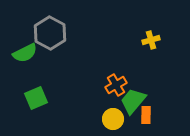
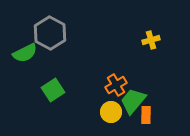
green square: moved 17 px right, 8 px up; rotated 10 degrees counterclockwise
yellow circle: moved 2 px left, 7 px up
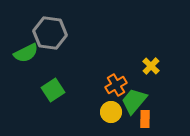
gray hexagon: rotated 20 degrees counterclockwise
yellow cross: moved 26 px down; rotated 30 degrees counterclockwise
green semicircle: moved 1 px right
green trapezoid: moved 1 px right
orange rectangle: moved 1 px left, 4 px down
